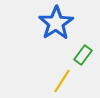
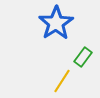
green rectangle: moved 2 px down
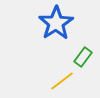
yellow line: rotated 20 degrees clockwise
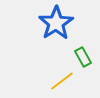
green rectangle: rotated 66 degrees counterclockwise
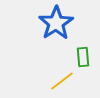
green rectangle: rotated 24 degrees clockwise
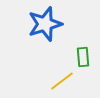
blue star: moved 11 px left, 1 px down; rotated 16 degrees clockwise
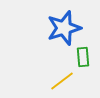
blue star: moved 19 px right, 4 px down
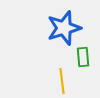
yellow line: rotated 60 degrees counterclockwise
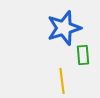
green rectangle: moved 2 px up
